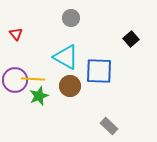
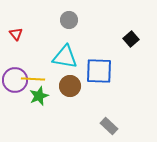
gray circle: moved 2 px left, 2 px down
cyan triangle: moved 1 px left; rotated 20 degrees counterclockwise
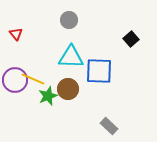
cyan triangle: moved 6 px right; rotated 8 degrees counterclockwise
yellow line: rotated 20 degrees clockwise
brown circle: moved 2 px left, 3 px down
green star: moved 9 px right
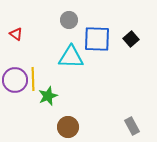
red triangle: rotated 16 degrees counterclockwise
blue square: moved 2 px left, 32 px up
yellow line: rotated 65 degrees clockwise
brown circle: moved 38 px down
gray rectangle: moved 23 px right; rotated 18 degrees clockwise
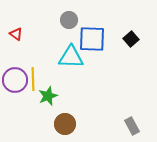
blue square: moved 5 px left
brown circle: moved 3 px left, 3 px up
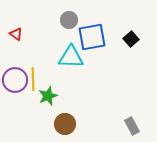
blue square: moved 2 px up; rotated 12 degrees counterclockwise
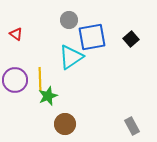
cyan triangle: rotated 36 degrees counterclockwise
yellow line: moved 7 px right
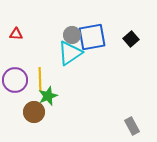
gray circle: moved 3 px right, 15 px down
red triangle: rotated 32 degrees counterclockwise
cyan triangle: moved 1 px left, 4 px up
brown circle: moved 31 px left, 12 px up
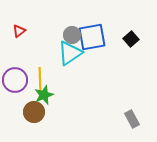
red triangle: moved 3 px right, 3 px up; rotated 40 degrees counterclockwise
green star: moved 4 px left, 1 px up
gray rectangle: moved 7 px up
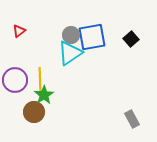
gray circle: moved 1 px left
green star: rotated 12 degrees counterclockwise
